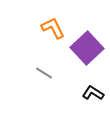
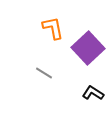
orange L-shape: rotated 15 degrees clockwise
purple square: moved 1 px right
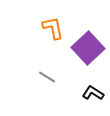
gray line: moved 3 px right, 4 px down
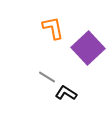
black L-shape: moved 27 px left
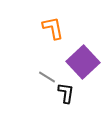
purple square: moved 5 px left, 14 px down
black L-shape: rotated 65 degrees clockwise
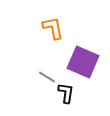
purple square: rotated 24 degrees counterclockwise
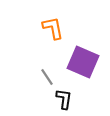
gray line: rotated 24 degrees clockwise
black L-shape: moved 2 px left, 6 px down
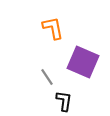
black L-shape: moved 2 px down
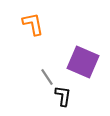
orange L-shape: moved 20 px left, 4 px up
black L-shape: moved 1 px left, 5 px up
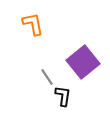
purple square: rotated 28 degrees clockwise
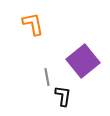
purple square: moved 1 px up
gray line: rotated 24 degrees clockwise
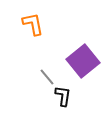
gray line: rotated 30 degrees counterclockwise
